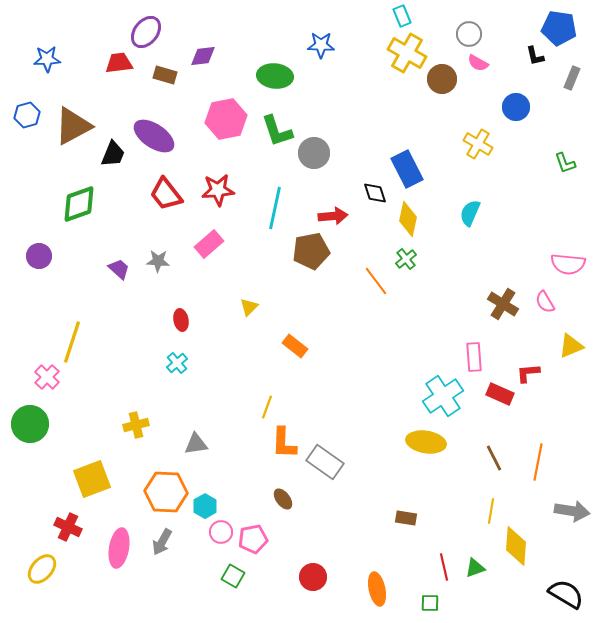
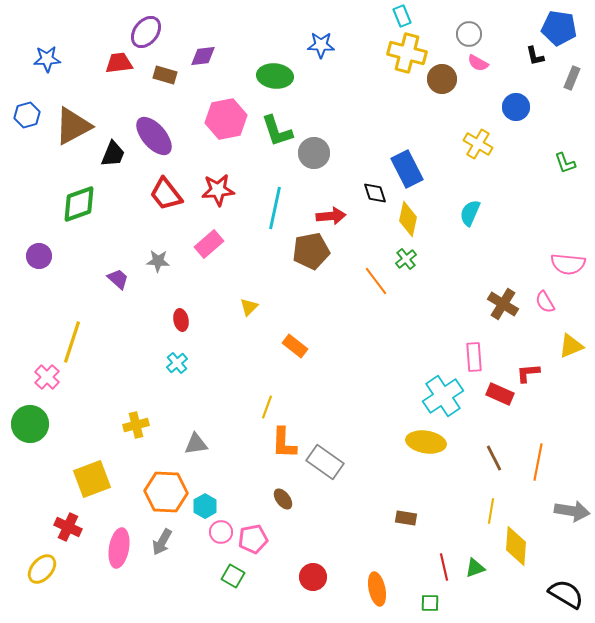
yellow cross at (407, 53): rotated 15 degrees counterclockwise
purple ellipse at (154, 136): rotated 15 degrees clockwise
red arrow at (333, 216): moved 2 px left
purple trapezoid at (119, 269): moved 1 px left, 10 px down
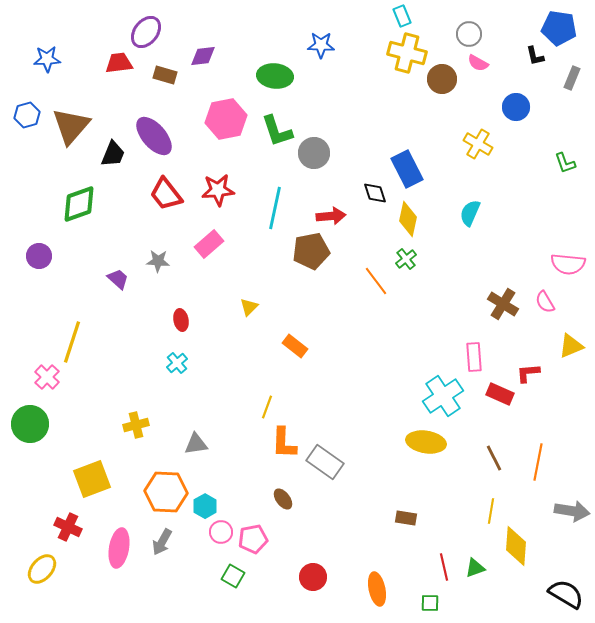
brown triangle at (73, 126): moved 2 px left; rotated 21 degrees counterclockwise
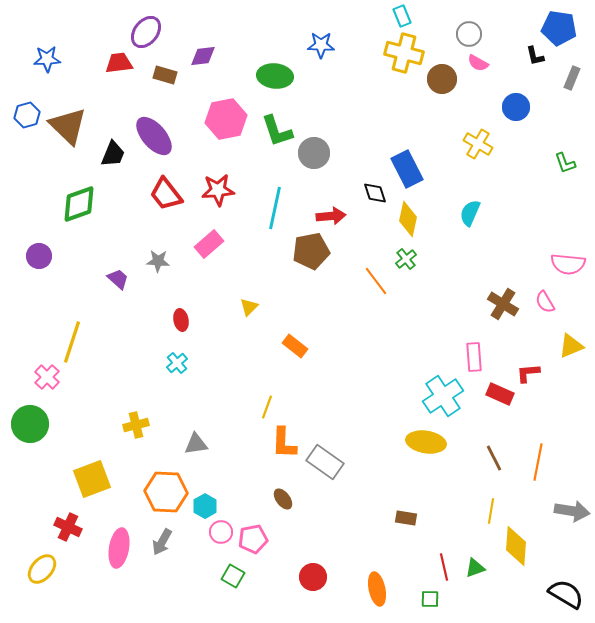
yellow cross at (407, 53): moved 3 px left
brown triangle at (71, 126): moved 3 px left; rotated 27 degrees counterclockwise
green square at (430, 603): moved 4 px up
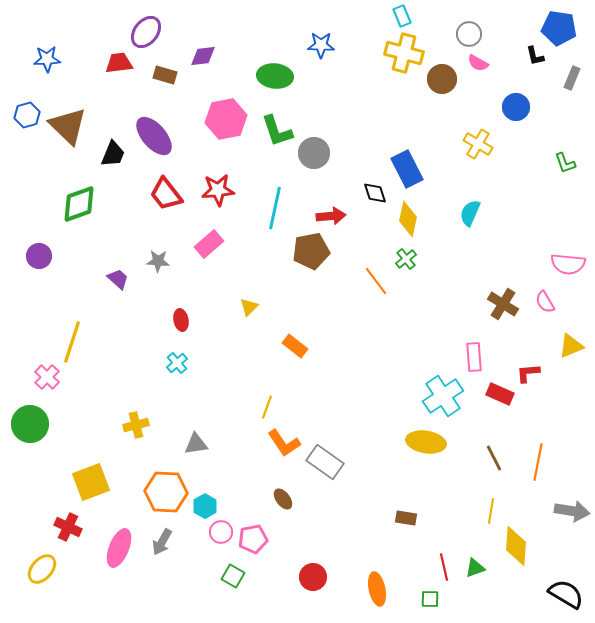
orange L-shape at (284, 443): rotated 36 degrees counterclockwise
yellow square at (92, 479): moved 1 px left, 3 px down
pink ellipse at (119, 548): rotated 12 degrees clockwise
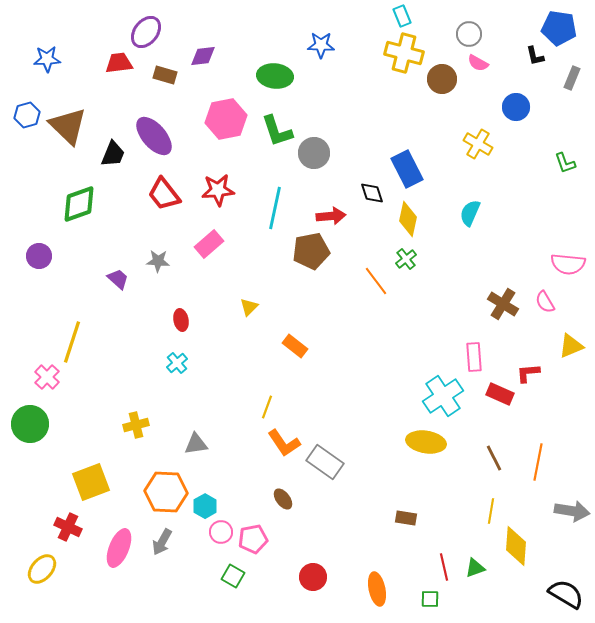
black diamond at (375, 193): moved 3 px left
red trapezoid at (166, 194): moved 2 px left
